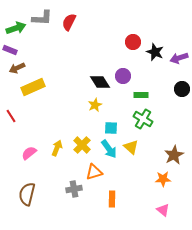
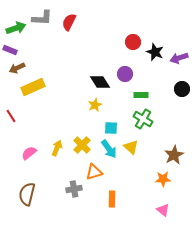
purple circle: moved 2 px right, 2 px up
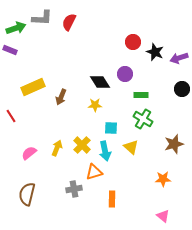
brown arrow: moved 44 px right, 29 px down; rotated 42 degrees counterclockwise
yellow star: rotated 24 degrees clockwise
cyan arrow: moved 4 px left, 2 px down; rotated 24 degrees clockwise
brown star: moved 11 px up; rotated 12 degrees clockwise
pink triangle: moved 6 px down
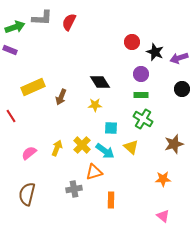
green arrow: moved 1 px left, 1 px up
red circle: moved 1 px left
purple circle: moved 16 px right
cyan arrow: rotated 42 degrees counterclockwise
orange rectangle: moved 1 px left, 1 px down
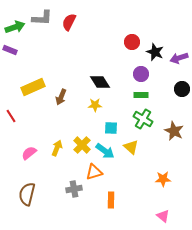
brown star: moved 13 px up; rotated 30 degrees counterclockwise
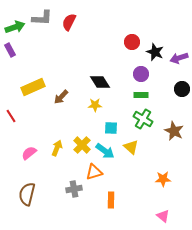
purple rectangle: rotated 40 degrees clockwise
brown arrow: rotated 21 degrees clockwise
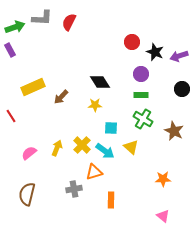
purple arrow: moved 2 px up
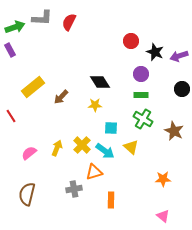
red circle: moved 1 px left, 1 px up
yellow rectangle: rotated 15 degrees counterclockwise
